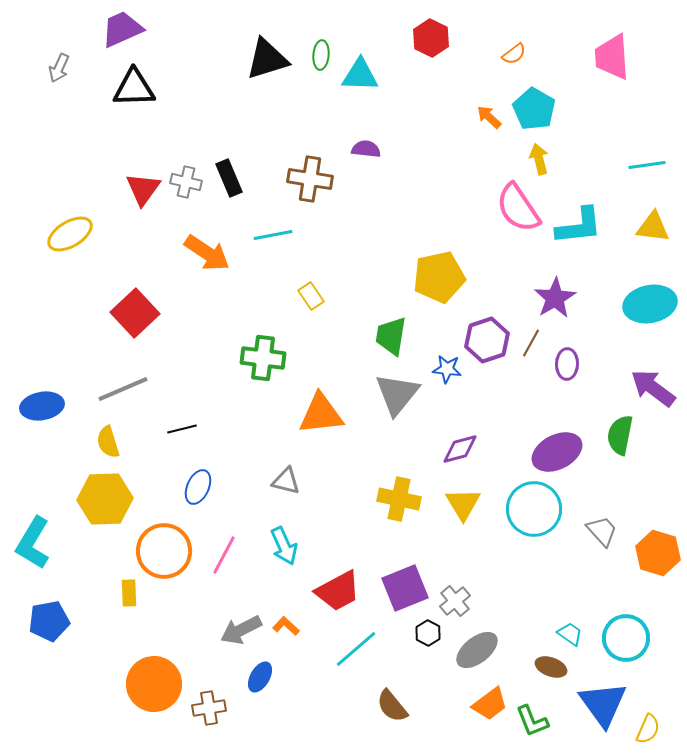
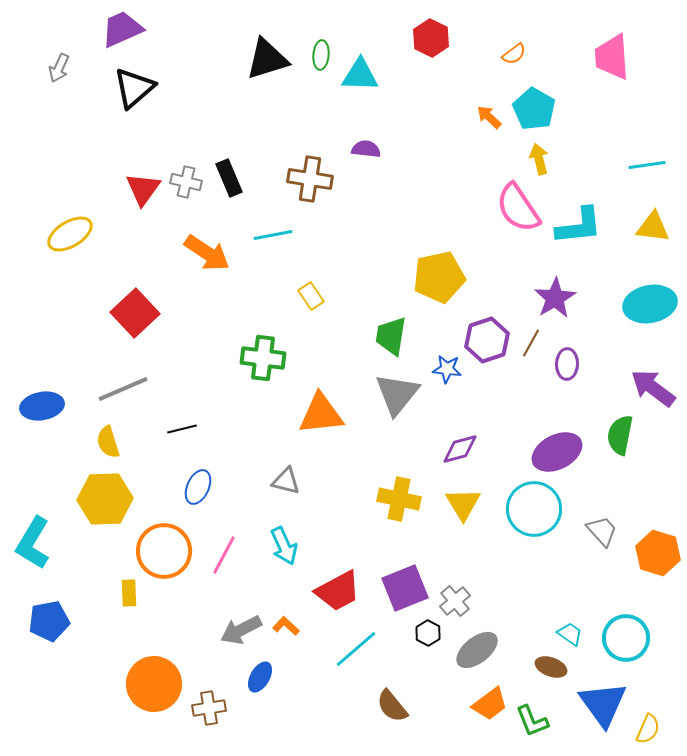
black triangle at (134, 88): rotated 39 degrees counterclockwise
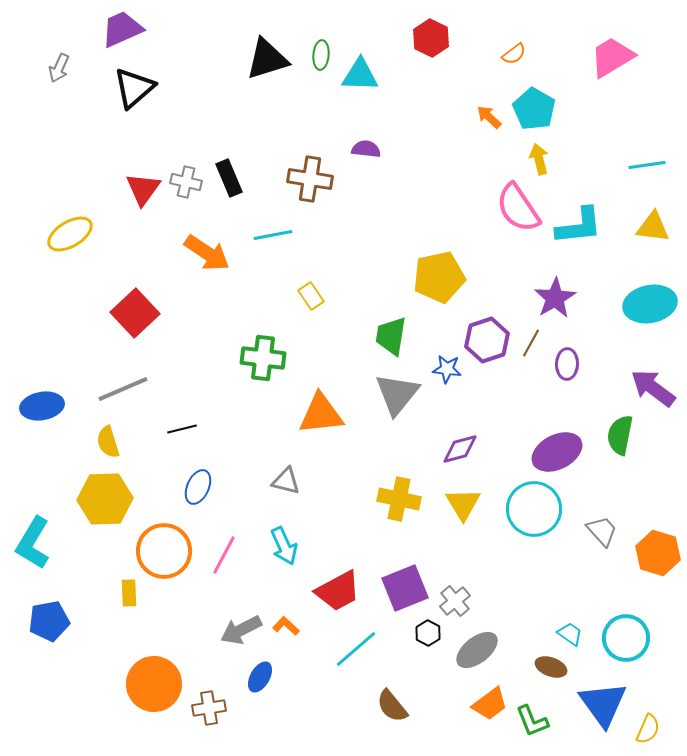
pink trapezoid at (612, 57): rotated 63 degrees clockwise
